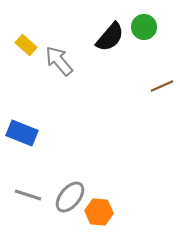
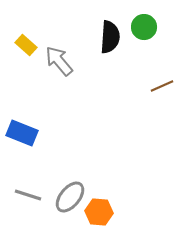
black semicircle: rotated 36 degrees counterclockwise
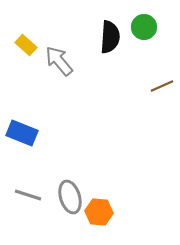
gray ellipse: rotated 56 degrees counterclockwise
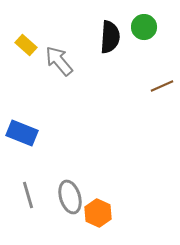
gray line: rotated 56 degrees clockwise
orange hexagon: moved 1 px left, 1 px down; rotated 20 degrees clockwise
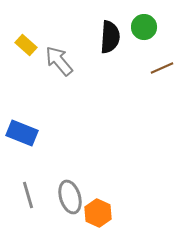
brown line: moved 18 px up
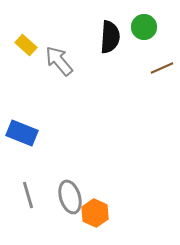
orange hexagon: moved 3 px left
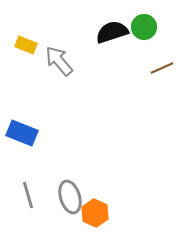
black semicircle: moved 2 px right, 5 px up; rotated 112 degrees counterclockwise
yellow rectangle: rotated 20 degrees counterclockwise
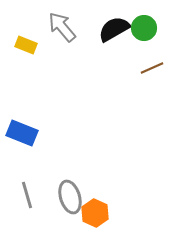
green circle: moved 1 px down
black semicircle: moved 2 px right, 3 px up; rotated 12 degrees counterclockwise
gray arrow: moved 3 px right, 34 px up
brown line: moved 10 px left
gray line: moved 1 px left
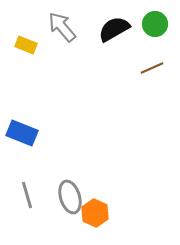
green circle: moved 11 px right, 4 px up
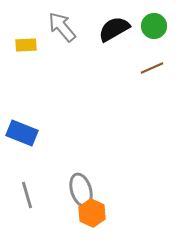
green circle: moved 1 px left, 2 px down
yellow rectangle: rotated 25 degrees counterclockwise
gray ellipse: moved 11 px right, 7 px up
orange hexagon: moved 3 px left
